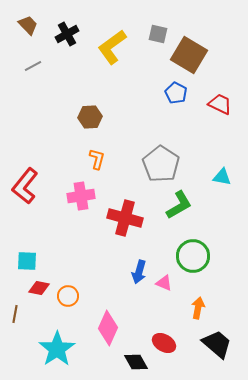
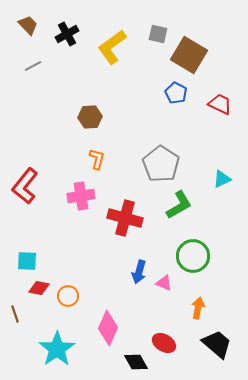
cyan triangle: moved 2 px down; rotated 36 degrees counterclockwise
brown line: rotated 30 degrees counterclockwise
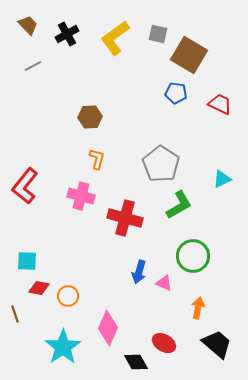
yellow L-shape: moved 3 px right, 9 px up
blue pentagon: rotated 20 degrees counterclockwise
pink cross: rotated 24 degrees clockwise
cyan star: moved 6 px right, 2 px up
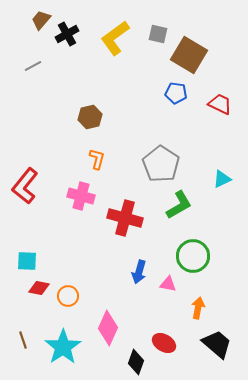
brown trapezoid: moved 13 px right, 5 px up; rotated 95 degrees counterclockwise
brown hexagon: rotated 10 degrees counterclockwise
pink triangle: moved 4 px right, 1 px down; rotated 12 degrees counterclockwise
brown line: moved 8 px right, 26 px down
black diamond: rotated 50 degrees clockwise
